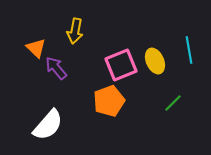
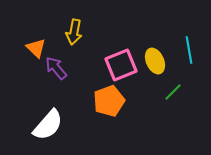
yellow arrow: moved 1 px left, 1 px down
green line: moved 11 px up
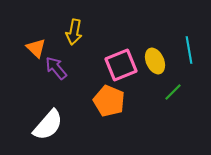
orange pentagon: rotated 28 degrees counterclockwise
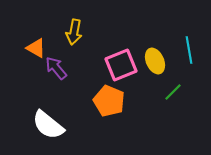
orange triangle: rotated 15 degrees counterclockwise
white semicircle: rotated 88 degrees clockwise
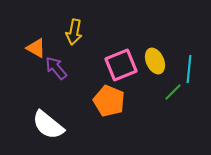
cyan line: moved 19 px down; rotated 16 degrees clockwise
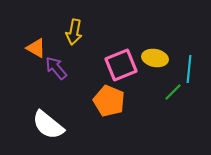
yellow ellipse: moved 3 px up; rotated 55 degrees counterclockwise
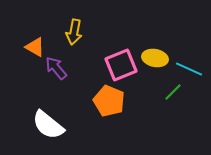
orange triangle: moved 1 px left, 1 px up
cyan line: rotated 72 degrees counterclockwise
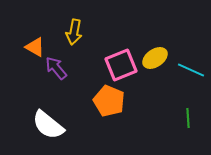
yellow ellipse: rotated 45 degrees counterclockwise
cyan line: moved 2 px right, 1 px down
green line: moved 15 px right, 26 px down; rotated 48 degrees counterclockwise
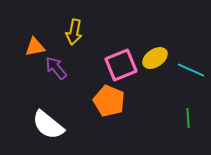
orange triangle: rotated 40 degrees counterclockwise
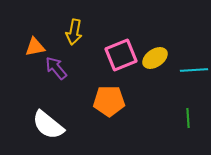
pink square: moved 10 px up
cyan line: moved 3 px right; rotated 28 degrees counterclockwise
orange pentagon: rotated 24 degrees counterclockwise
